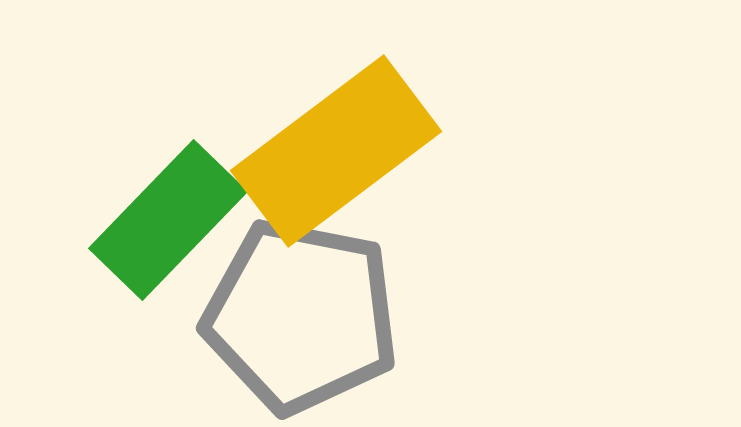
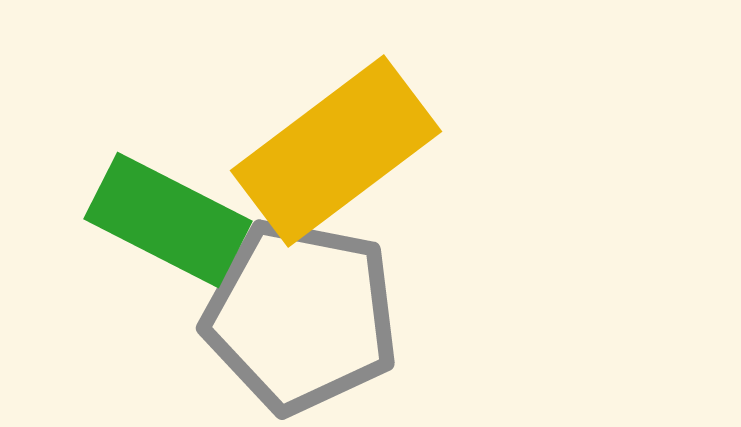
green rectangle: rotated 73 degrees clockwise
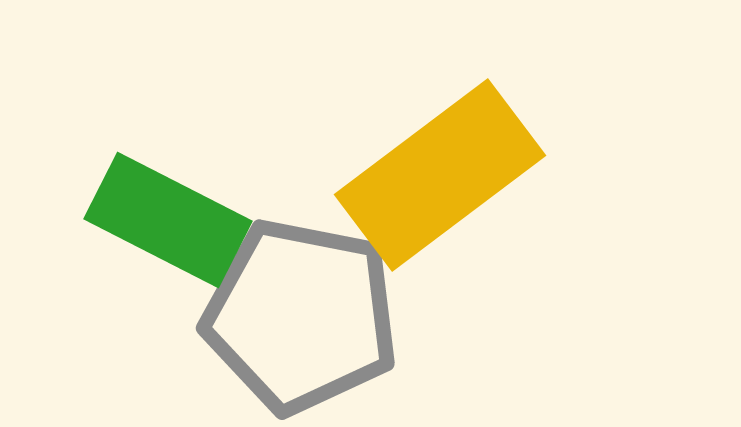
yellow rectangle: moved 104 px right, 24 px down
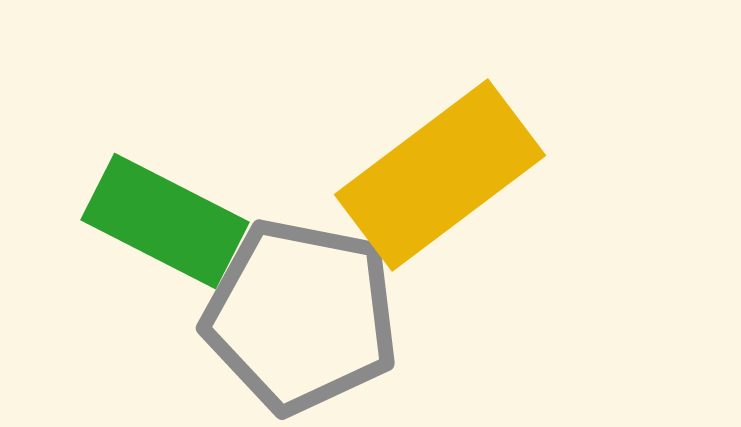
green rectangle: moved 3 px left, 1 px down
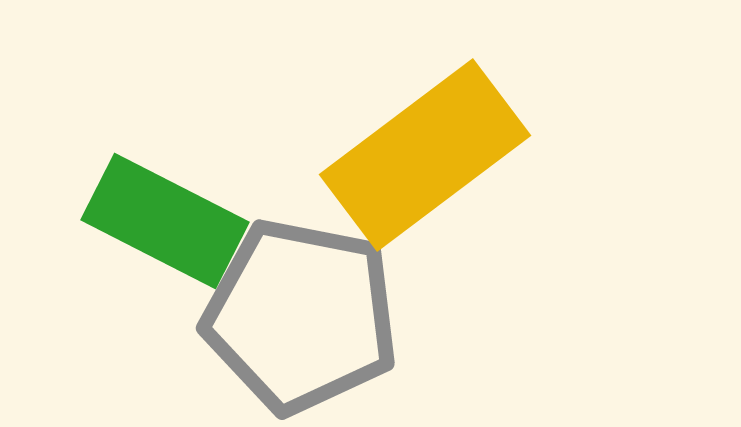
yellow rectangle: moved 15 px left, 20 px up
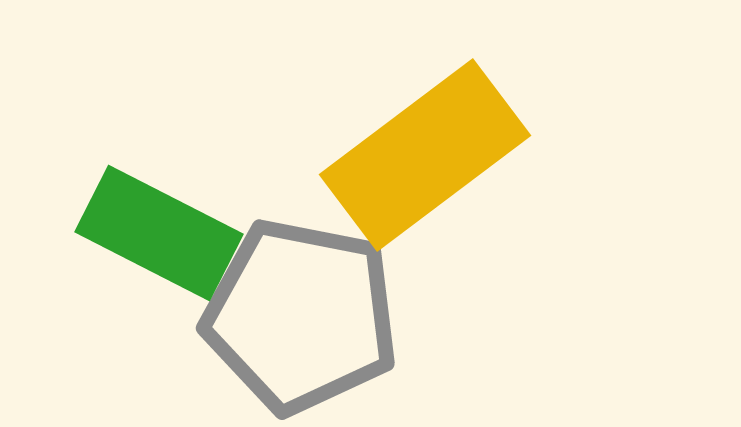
green rectangle: moved 6 px left, 12 px down
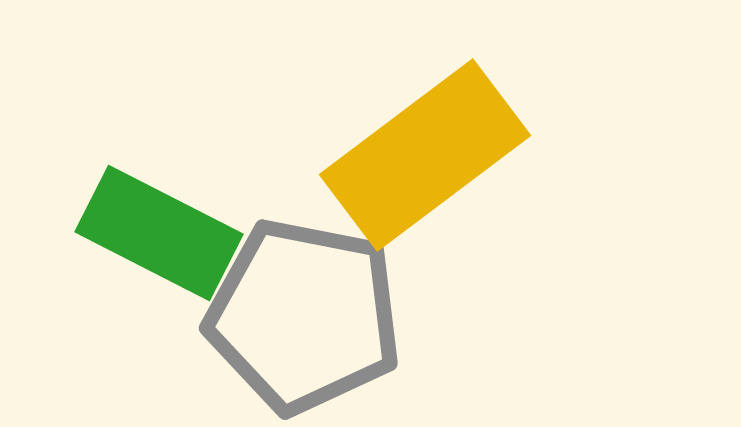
gray pentagon: moved 3 px right
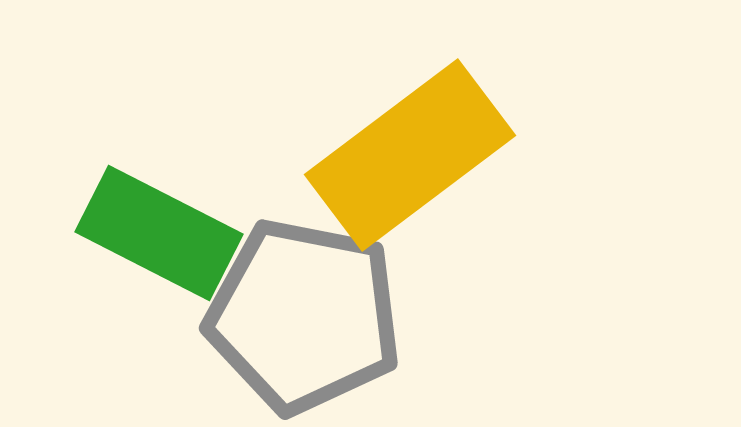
yellow rectangle: moved 15 px left
